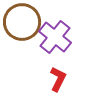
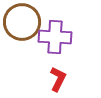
purple cross: rotated 36 degrees counterclockwise
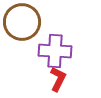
purple cross: moved 14 px down
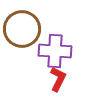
brown circle: moved 7 px down
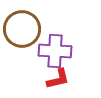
red L-shape: rotated 50 degrees clockwise
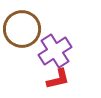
purple cross: rotated 36 degrees counterclockwise
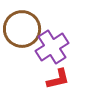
purple cross: moved 3 px left, 4 px up
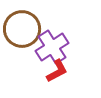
red L-shape: moved 1 px left, 8 px up; rotated 15 degrees counterclockwise
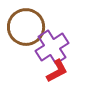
brown circle: moved 4 px right, 2 px up
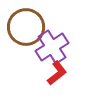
red L-shape: moved 2 px down; rotated 10 degrees counterclockwise
